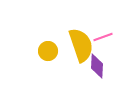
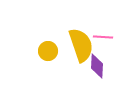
pink line: rotated 24 degrees clockwise
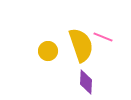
pink line: rotated 18 degrees clockwise
purple diamond: moved 11 px left, 16 px down
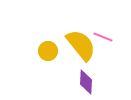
yellow semicircle: rotated 20 degrees counterclockwise
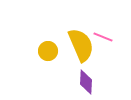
yellow semicircle: rotated 16 degrees clockwise
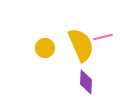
pink line: rotated 36 degrees counterclockwise
yellow circle: moved 3 px left, 3 px up
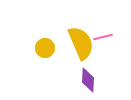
yellow semicircle: moved 2 px up
purple diamond: moved 2 px right, 2 px up
